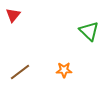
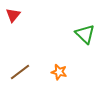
green triangle: moved 4 px left, 3 px down
orange star: moved 5 px left, 2 px down; rotated 14 degrees clockwise
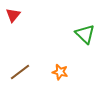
orange star: moved 1 px right
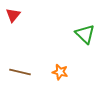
brown line: rotated 50 degrees clockwise
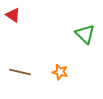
red triangle: rotated 35 degrees counterclockwise
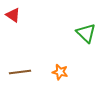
green triangle: moved 1 px right, 1 px up
brown line: rotated 20 degrees counterclockwise
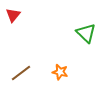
red triangle: rotated 35 degrees clockwise
brown line: moved 1 px right, 1 px down; rotated 30 degrees counterclockwise
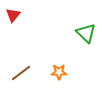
orange star: moved 1 px left; rotated 14 degrees counterclockwise
